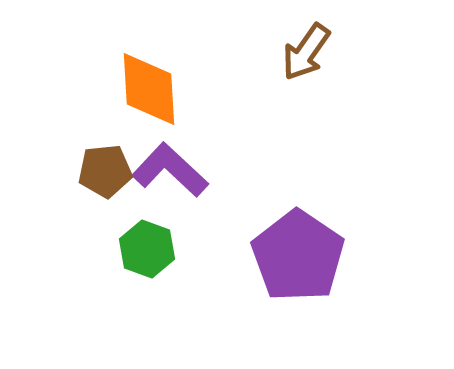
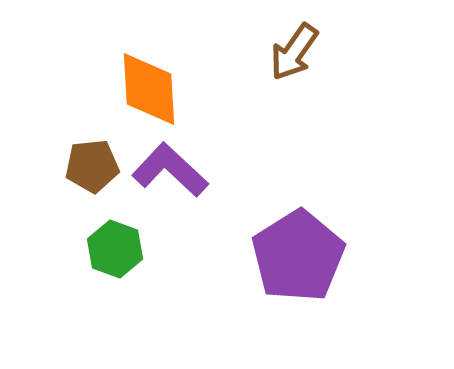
brown arrow: moved 12 px left
brown pentagon: moved 13 px left, 5 px up
green hexagon: moved 32 px left
purple pentagon: rotated 6 degrees clockwise
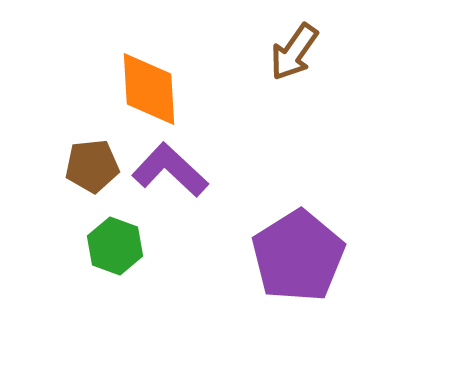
green hexagon: moved 3 px up
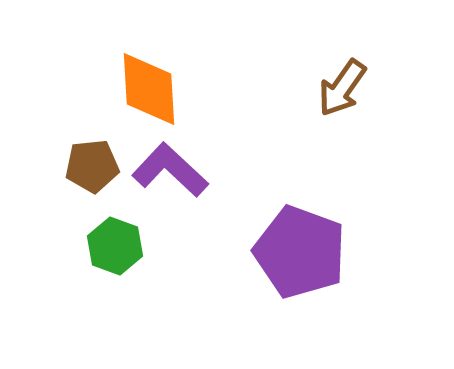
brown arrow: moved 48 px right, 36 px down
purple pentagon: moved 2 px right, 4 px up; rotated 20 degrees counterclockwise
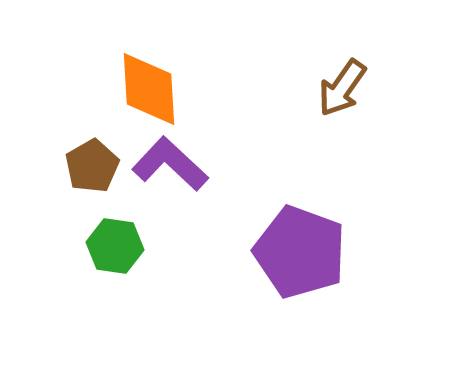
brown pentagon: rotated 24 degrees counterclockwise
purple L-shape: moved 6 px up
green hexagon: rotated 12 degrees counterclockwise
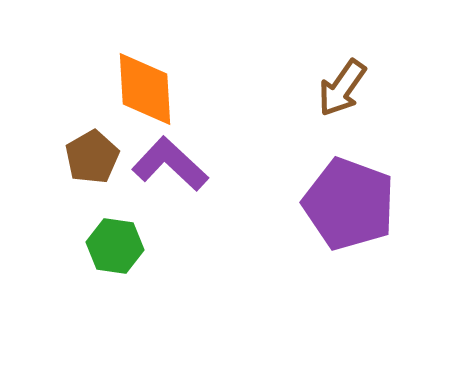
orange diamond: moved 4 px left
brown pentagon: moved 9 px up
purple pentagon: moved 49 px right, 48 px up
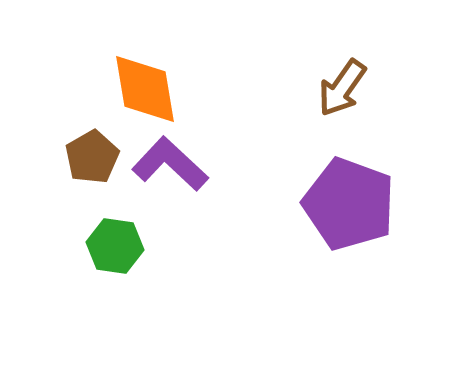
orange diamond: rotated 6 degrees counterclockwise
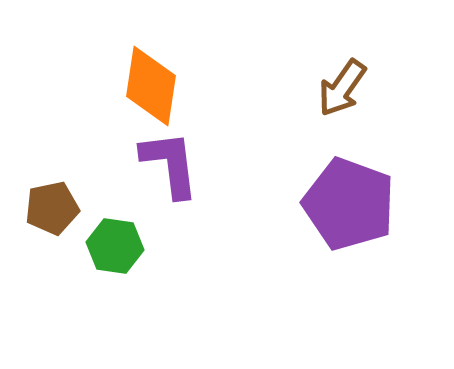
orange diamond: moved 6 px right, 3 px up; rotated 18 degrees clockwise
brown pentagon: moved 40 px left, 51 px down; rotated 18 degrees clockwise
purple L-shape: rotated 40 degrees clockwise
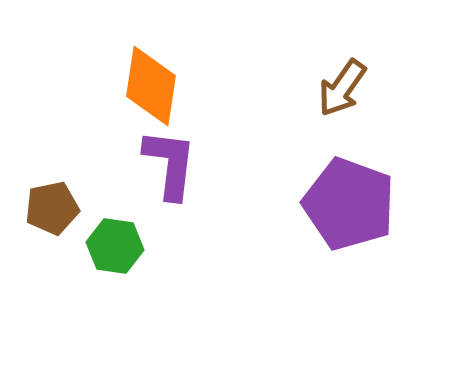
purple L-shape: rotated 14 degrees clockwise
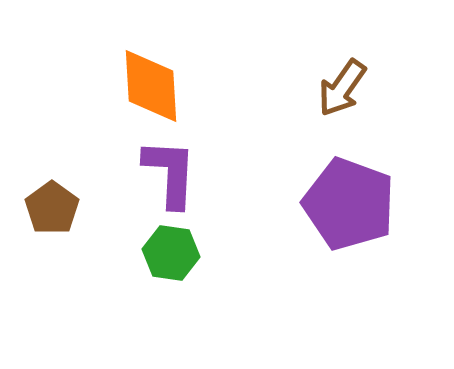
orange diamond: rotated 12 degrees counterclockwise
purple L-shape: moved 9 px down; rotated 4 degrees counterclockwise
brown pentagon: rotated 24 degrees counterclockwise
green hexagon: moved 56 px right, 7 px down
